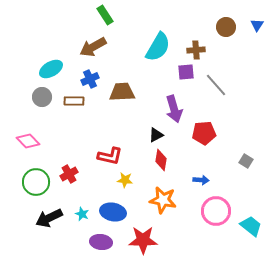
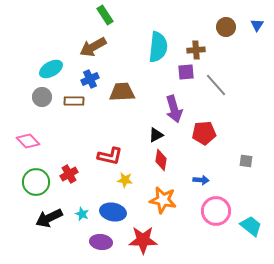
cyan semicircle: rotated 24 degrees counterclockwise
gray square: rotated 24 degrees counterclockwise
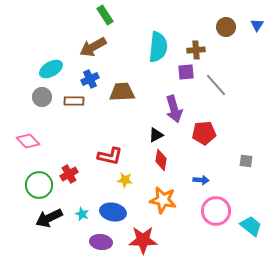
green circle: moved 3 px right, 3 px down
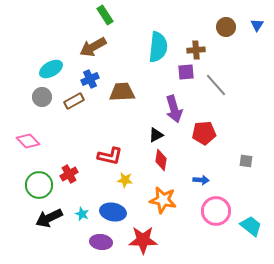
brown rectangle: rotated 30 degrees counterclockwise
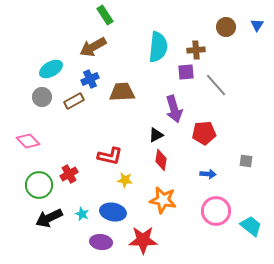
blue arrow: moved 7 px right, 6 px up
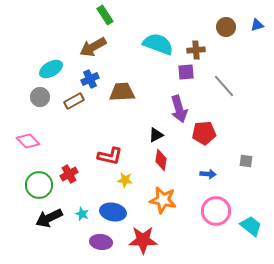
blue triangle: rotated 40 degrees clockwise
cyan semicircle: moved 3 px up; rotated 76 degrees counterclockwise
gray line: moved 8 px right, 1 px down
gray circle: moved 2 px left
purple arrow: moved 5 px right
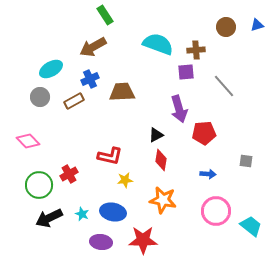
yellow star: rotated 14 degrees counterclockwise
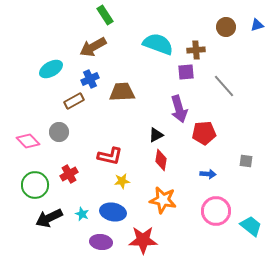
gray circle: moved 19 px right, 35 px down
yellow star: moved 3 px left, 1 px down
green circle: moved 4 px left
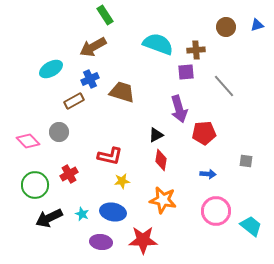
brown trapezoid: rotated 20 degrees clockwise
